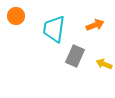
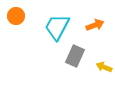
cyan trapezoid: moved 3 px right, 2 px up; rotated 20 degrees clockwise
yellow arrow: moved 3 px down
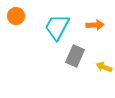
orange arrow: rotated 18 degrees clockwise
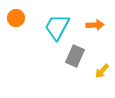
orange circle: moved 2 px down
yellow arrow: moved 2 px left, 4 px down; rotated 70 degrees counterclockwise
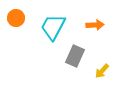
cyan trapezoid: moved 4 px left
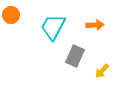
orange circle: moved 5 px left, 3 px up
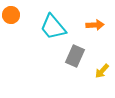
cyan trapezoid: rotated 68 degrees counterclockwise
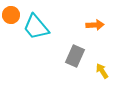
cyan trapezoid: moved 17 px left
yellow arrow: rotated 105 degrees clockwise
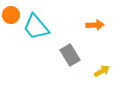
gray rectangle: moved 5 px left, 1 px up; rotated 55 degrees counterclockwise
yellow arrow: rotated 91 degrees clockwise
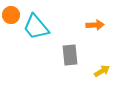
gray rectangle: rotated 25 degrees clockwise
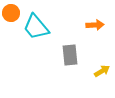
orange circle: moved 2 px up
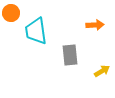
cyan trapezoid: moved 4 px down; rotated 32 degrees clockwise
